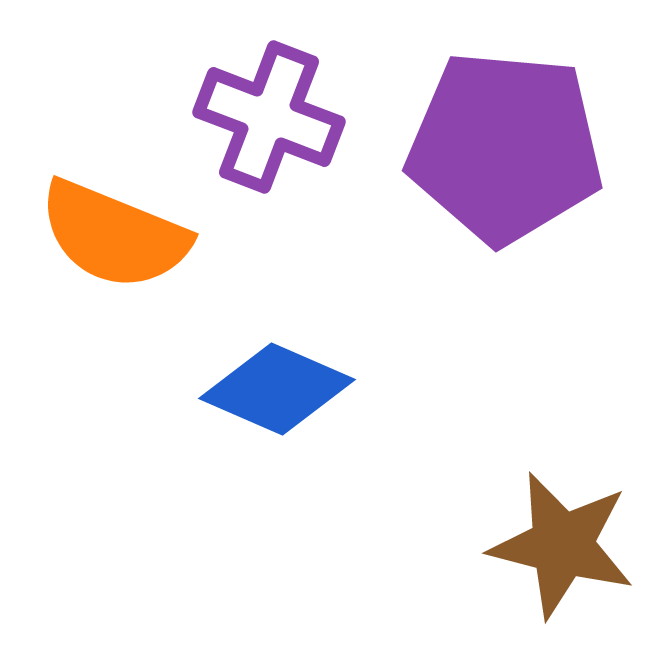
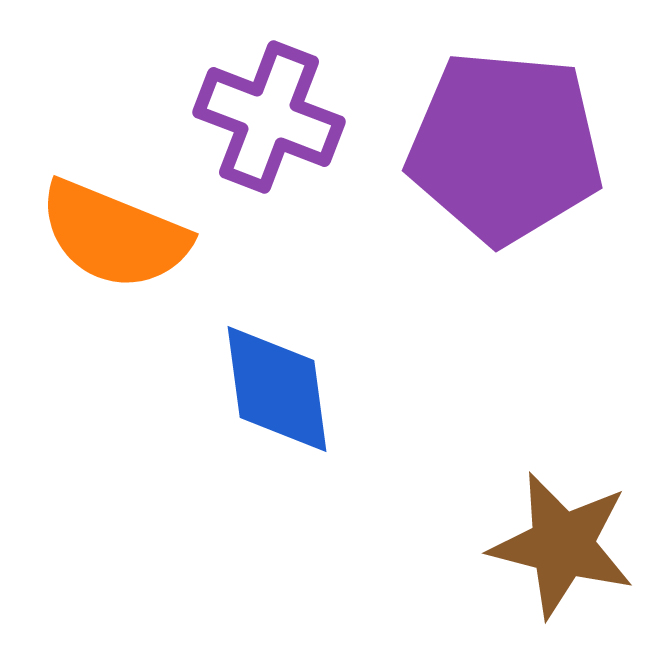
blue diamond: rotated 59 degrees clockwise
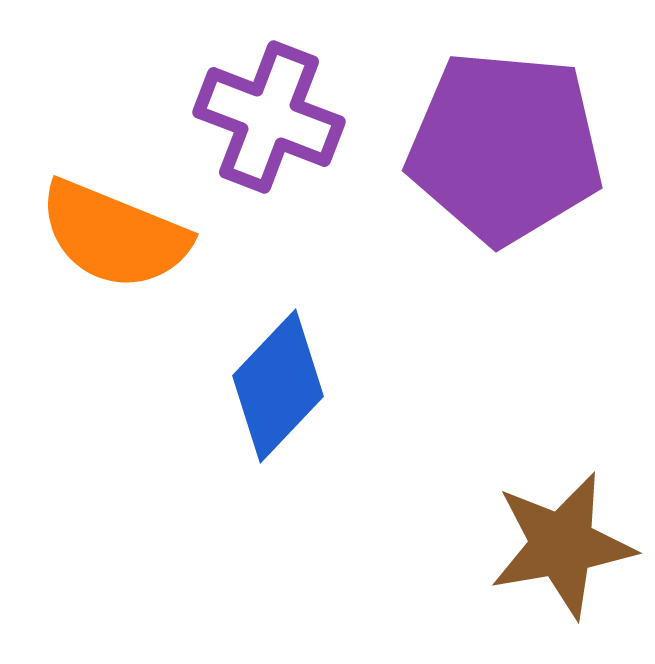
blue diamond: moved 1 px right, 3 px up; rotated 51 degrees clockwise
brown star: rotated 24 degrees counterclockwise
